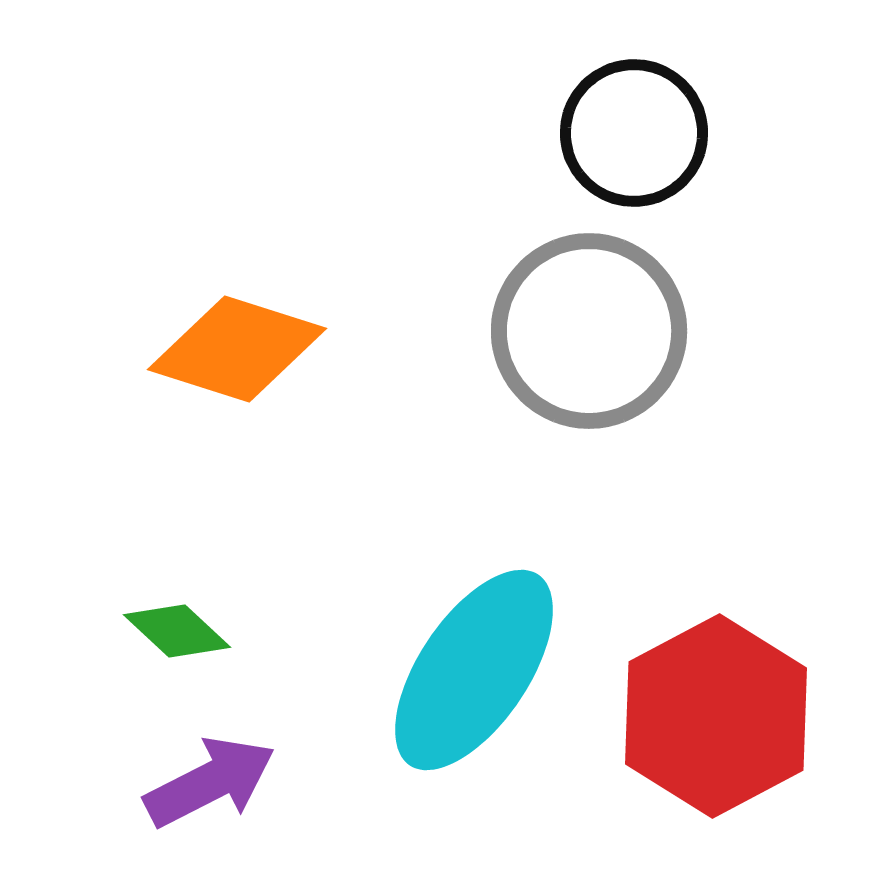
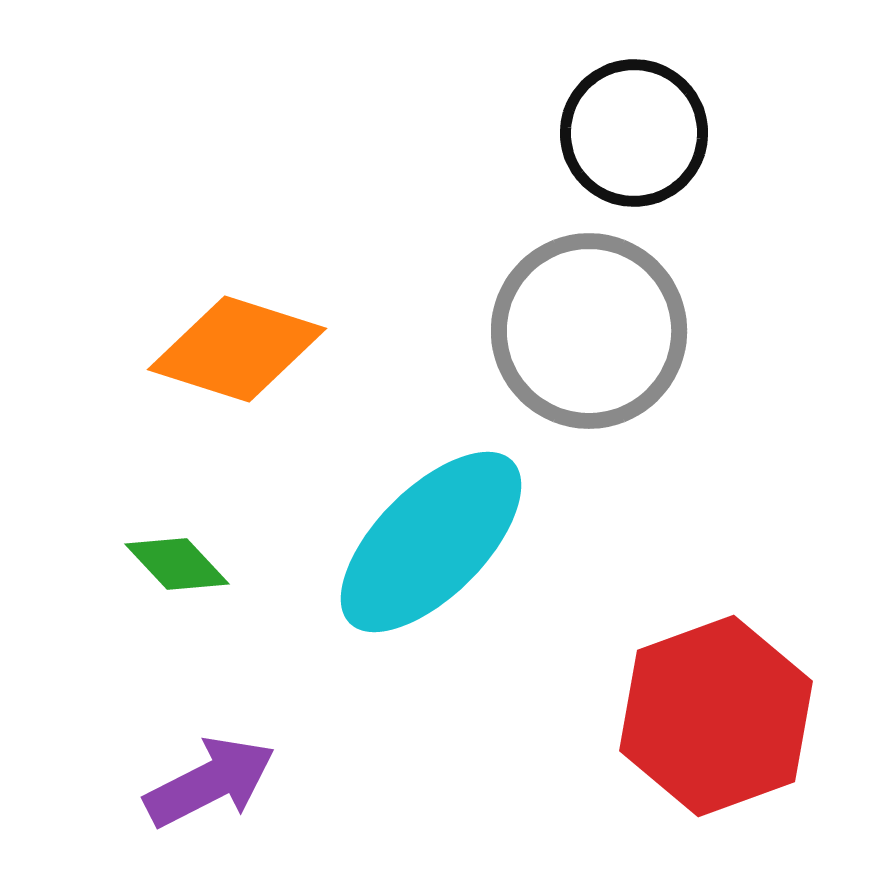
green diamond: moved 67 px up; rotated 4 degrees clockwise
cyan ellipse: moved 43 px left, 128 px up; rotated 11 degrees clockwise
red hexagon: rotated 8 degrees clockwise
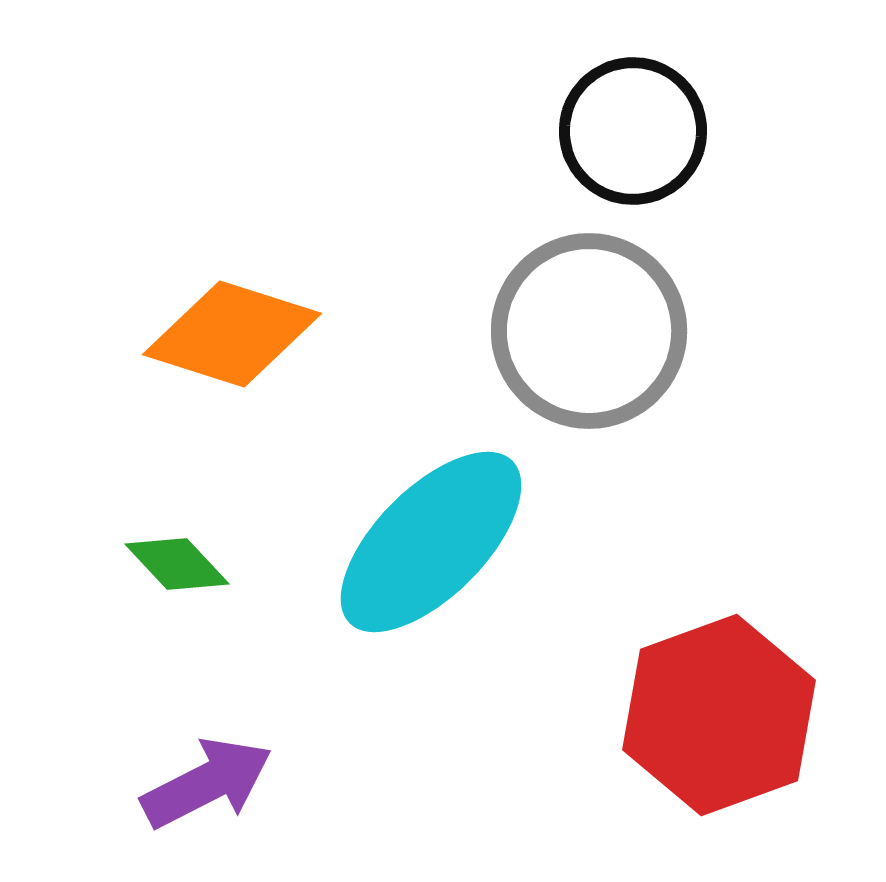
black circle: moved 1 px left, 2 px up
orange diamond: moved 5 px left, 15 px up
red hexagon: moved 3 px right, 1 px up
purple arrow: moved 3 px left, 1 px down
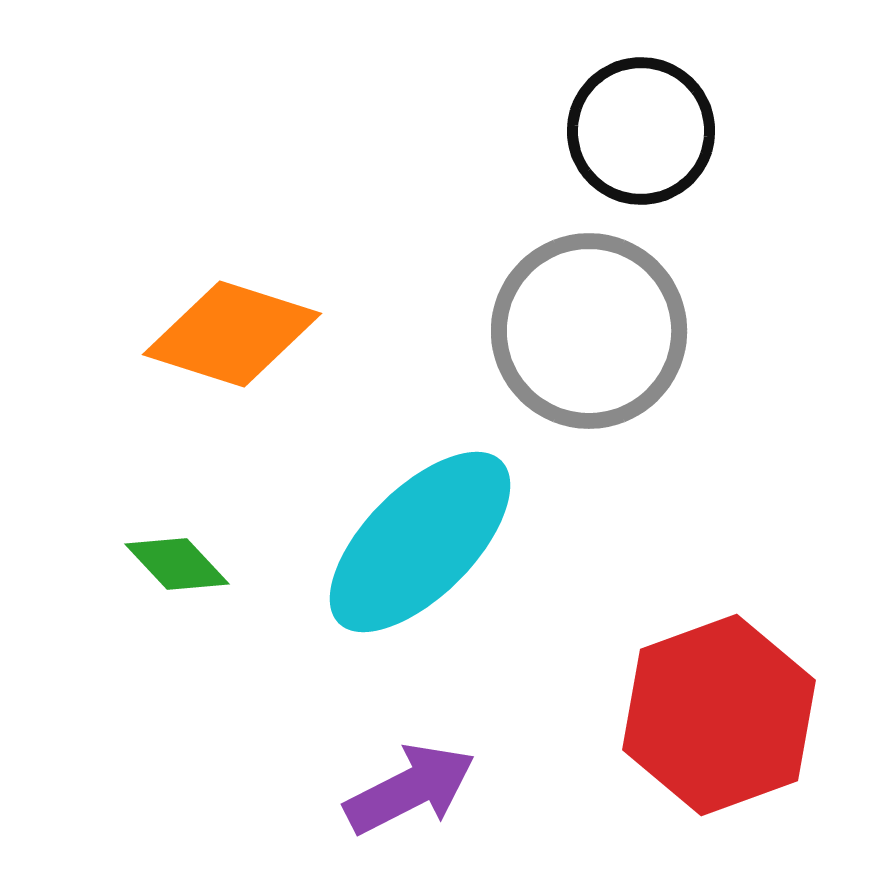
black circle: moved 8 px right
cyan ellipse: moved 11 px left
purple arrow: moved 203 px right, 6 px down
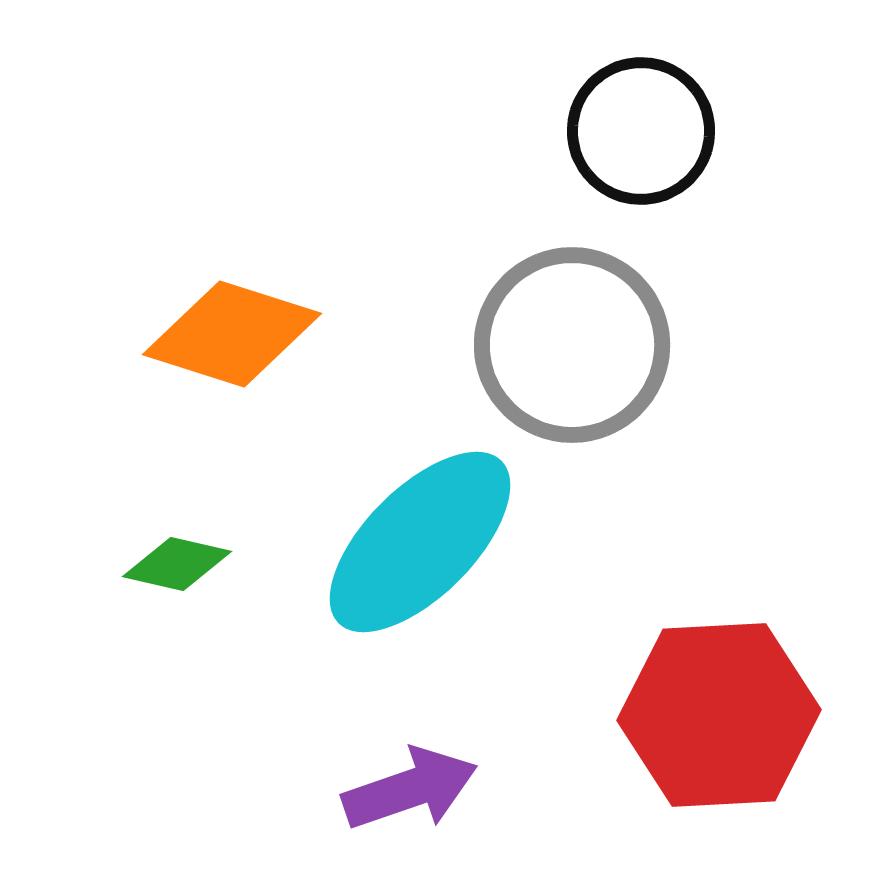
gray circle: moved 17 px left, 14 px down
green diamond: rotated 34 degrees counterclockwise
red hexagon: rotated 17 degrees clockwise
purple arrow: rotated 8 degrees clockwise
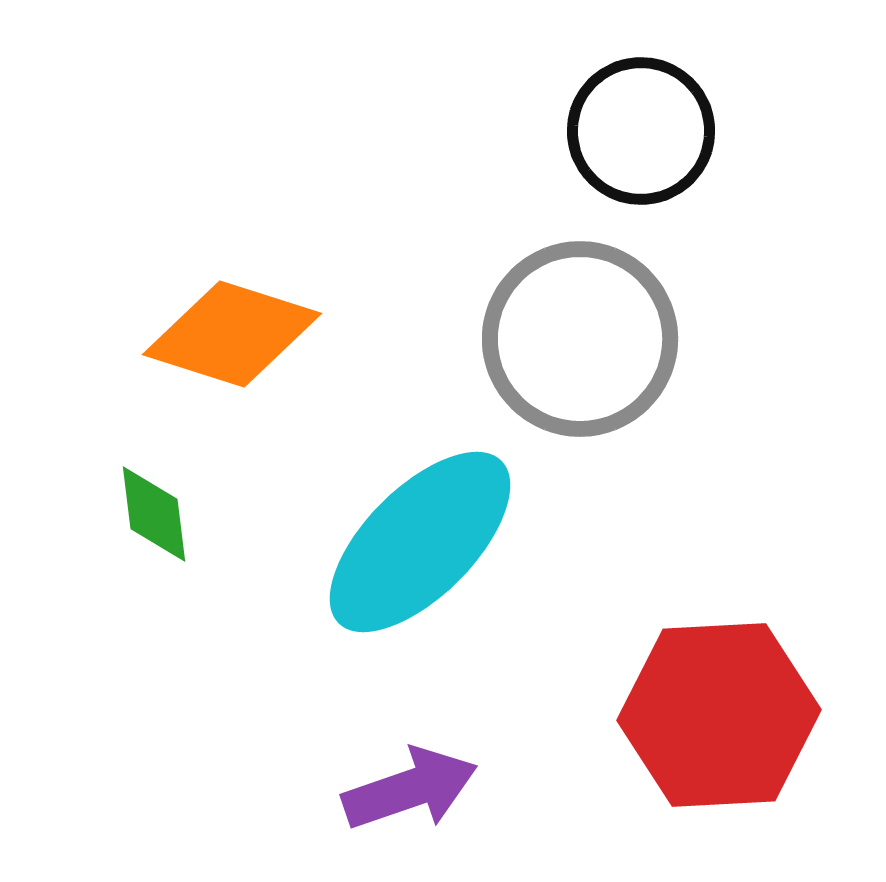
gray circle: moved 8 px right, 6 px up
green diamond: moved 23 px left, 50 px up; rotated 70 degrees clockwise
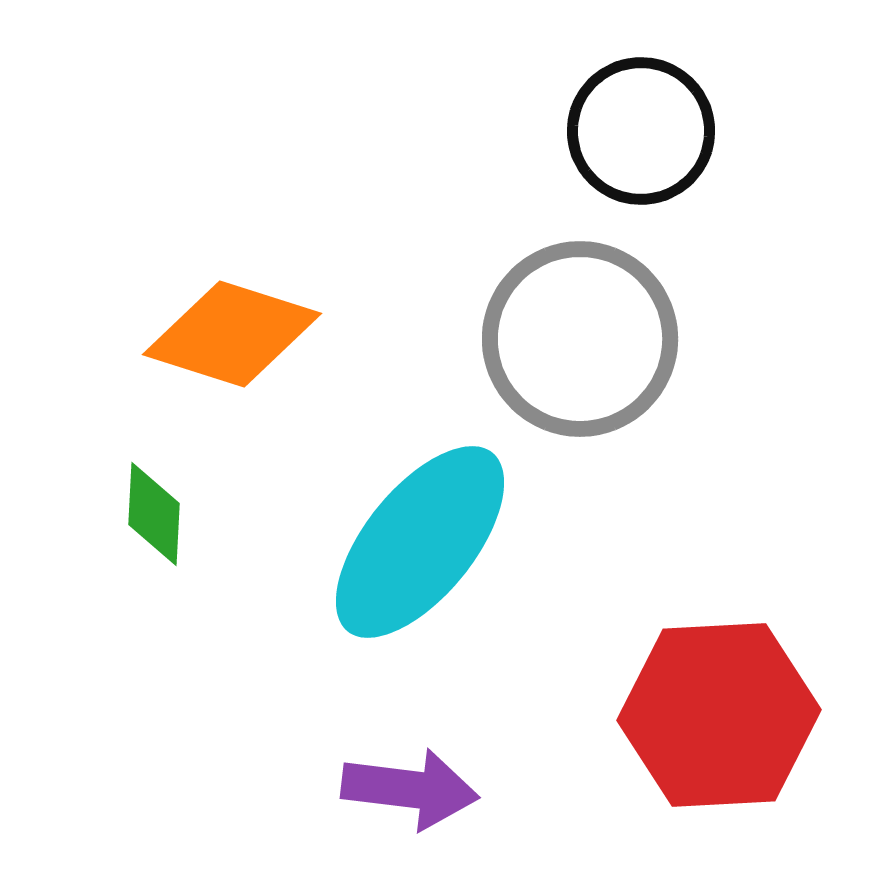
green diamond: rotated 10 degrees clockwise
cyan ellipse: rotated 6 degrees counterclockwise
purple arrow: rotated 26 degrees clockwise
